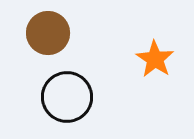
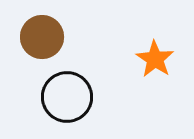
brown circle: moved 6 px left, 4 px down
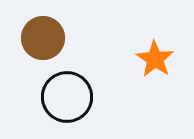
brown circle: moved 1 px right, 1 px down
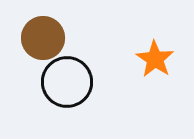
black circle: moved 15 px up
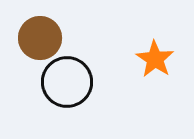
brown circle: moved 3 px left
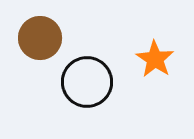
black circle: moved 20 px right
